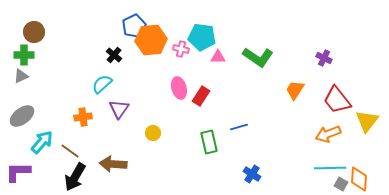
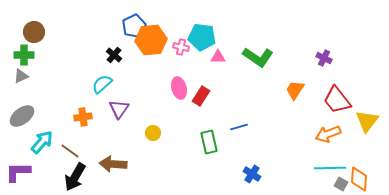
pink cross: moved 2 px up
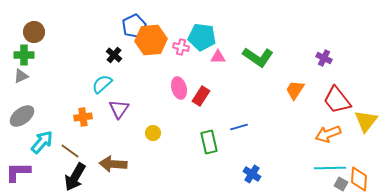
yellow triangle: moved 1 px left
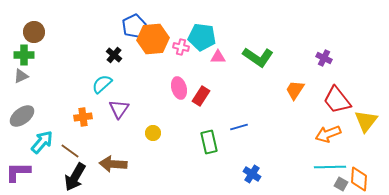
orange hexagon: moved 2 px right, 1 px up
cyan line: moved 1 px up
